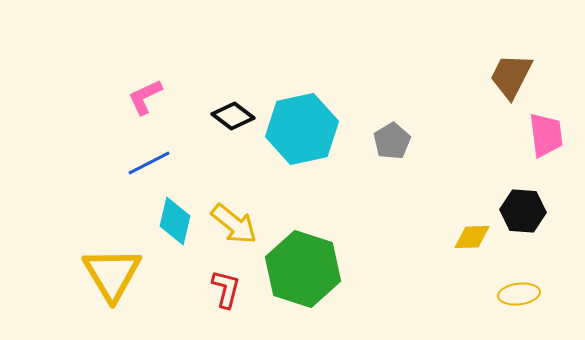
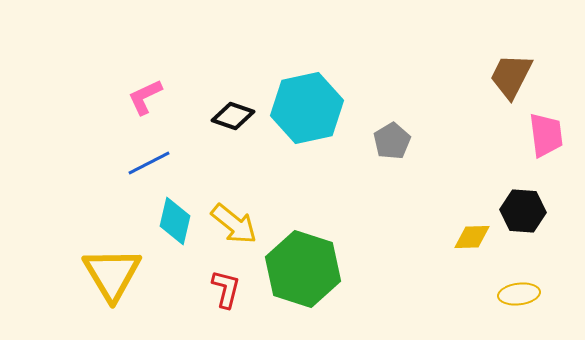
black diamond: rotated 18 degrees counterclockwise
cyan hexagon: moved 5 px right, 21 px up
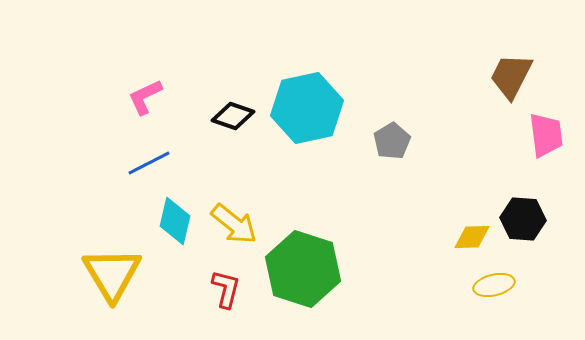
black hexagon: moved 8 px down
yellow ellipse: moved 25 px left, 9 px up; rotated 6 degrees counterclockwise
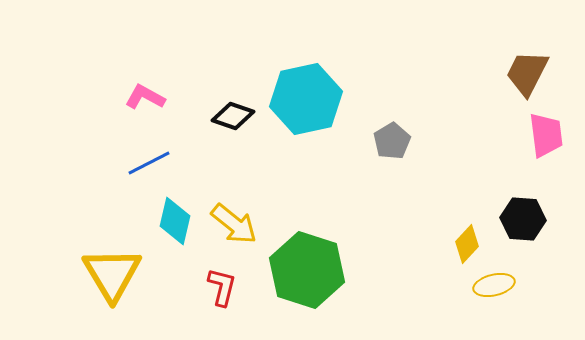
brown trapezoid: moved 16 px right, 3 px up
pink L-shape: rotated 54 degrees clockwise
cyan hexagon: moved 1 px left, 9 px up
yellow diamond: moved 5 px left, 7 px down; rotated 45 degrees counterclockwise
green hexagon: moved 4 px right, 1 px down
red L-shape: moved 4 px left, 2 px up
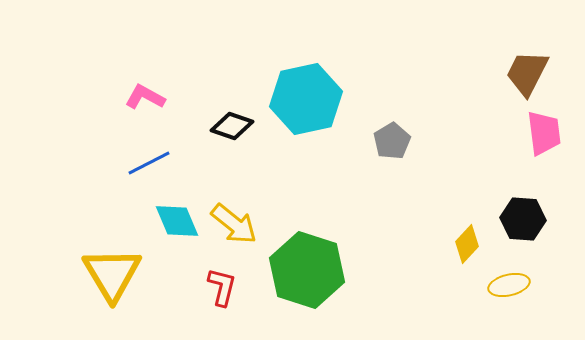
black diamond: moved 1 px left, 10 px down
pink trapezoid: moved 2 px left, 2 px up
cyan diamond: moved 2 px right; rotated 36 degrees counterclockwise
yellow ellipse: moved 15 px right
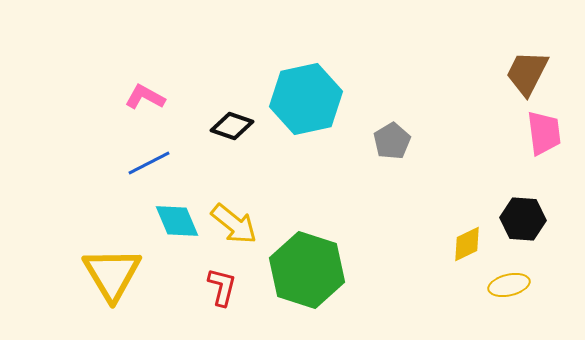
yellow diamond: rotated 21 degrees clockwise
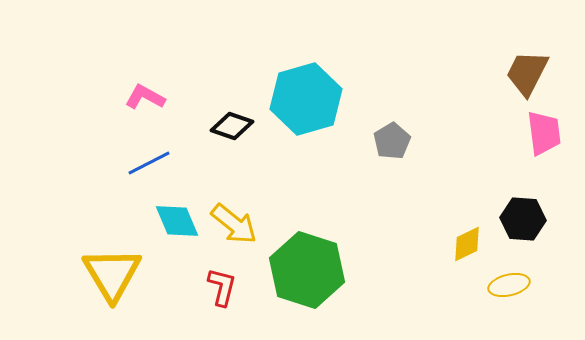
cyan hexagon: rotated 4 degrees counterclockwise
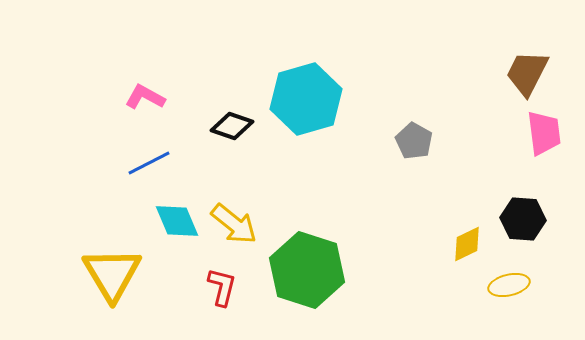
gray pentagon: moved 22 px right; rotated 12 degrees counterclockwise
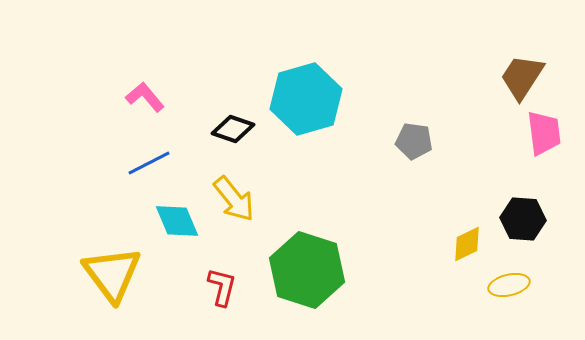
brown trapezoid: moved 5 px left, 4 px down; rotated 6 degrees clockwise
pink L-shape: rotated 21 degrees clockwise
black diamond: moved 1 px right, 3 px down
gray pentagon: rotated 21 degrees counterclockwise
yellow arrow: moved 25 px up; rotated 12 degrees clockwise
yellow triangle: rotated 6 degrees counterclockwise
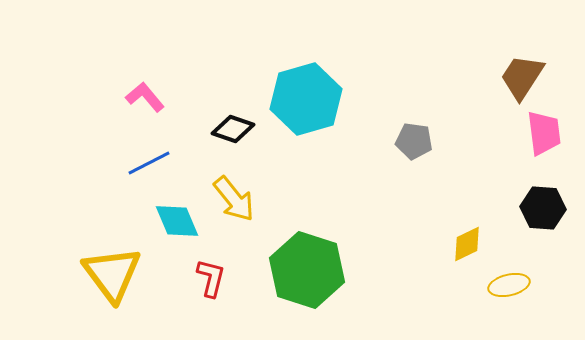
black hexagon: moved 20 px right, 11 px up
red L-shape: moved 11 px left, 9 px up
